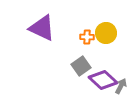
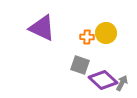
gray square: moved 1 px left, 1 px up; rotated 36 degrees counterclockwise
gray arrow: moved 1 px right, 3 px up
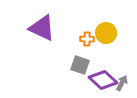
orange cross: moved 2 px down
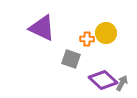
gray square: moved 9 px left, 6 px up
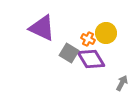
orange cross: moved 1 px right; rotated 24 degrees clockwise
gray square: moved 2 px left, 6 px up; rotated 12 degrees clockwise
purple diamond: moved 12 px left, 21 px up; rotated 16 degrees clockwise
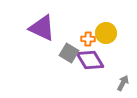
orange cross: rotated 24 degrees counterclockwise
purple diamond: moved 1 px left, 1 px down
gray arrow: moved 1 px right
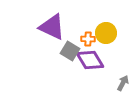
purple triangle: moved 10 px right, 1 px up
gray square: moved 1 px right, 2 px up
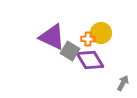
purple triangle: moved 10 px down
yellow circle: moved 5 px left
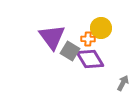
yellow circle: moved 5 px up
purple triangle: rotated 28 degrees clockwise
purple diamond: moved 1 px up
